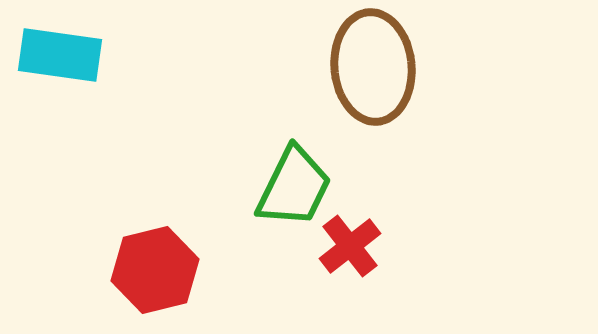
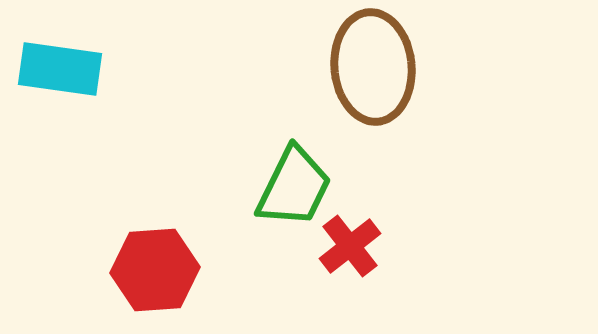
cyan rectangle: moved 14 px down
red hexagon: rotated 10 degrees clockwise
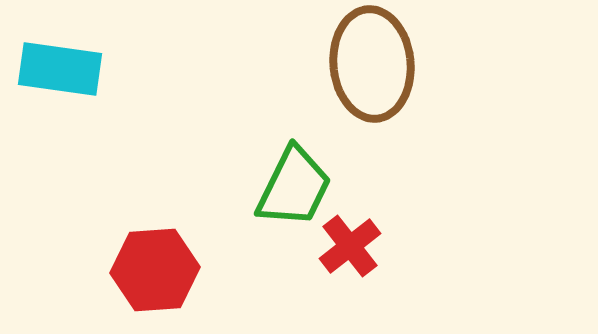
brown ellipse: moved 1 px left, 3 px up
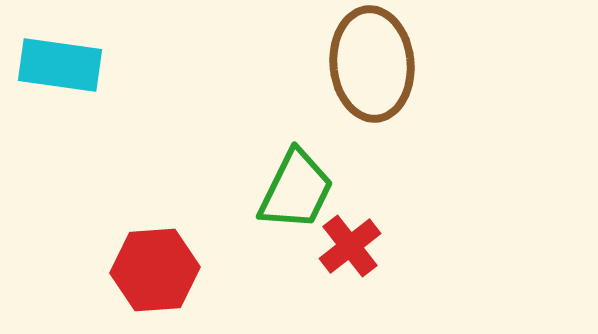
cyan rectangle: moved 4 px up
green trapezoid: moved 2 px right, 3 px down
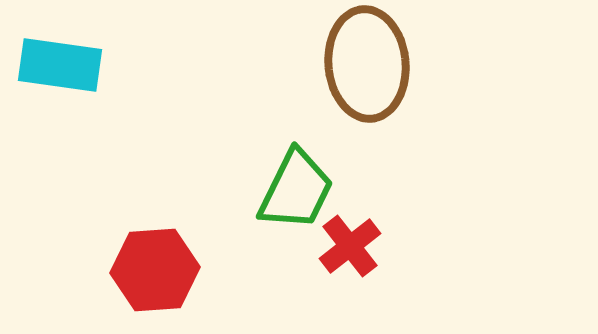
brown ellipse: moved 5 px left
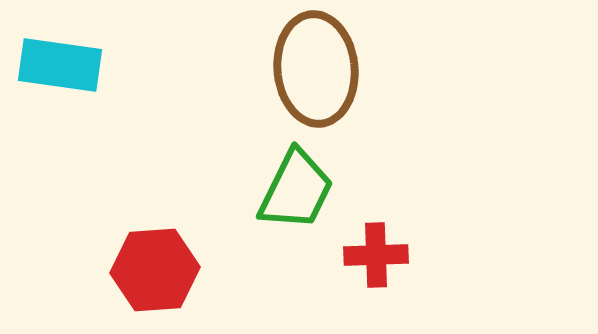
brown ellipse: moved 51 px left, 5 px down
red cross: moved 26 px right, 9 px down; rotated 36 degrees clockwise
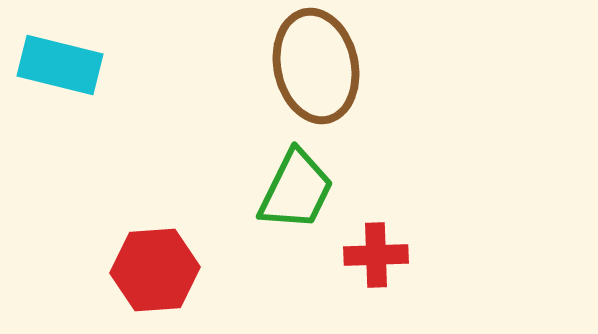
cyan rectangle: rotated 6 degrees clockwise
brown ellipse: moved 3 px up; rotated 7 degrees counterclockwise
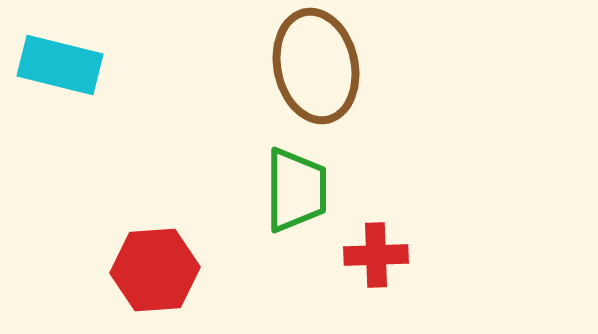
green trapezoid: rotated 26 degrees counterclockwise
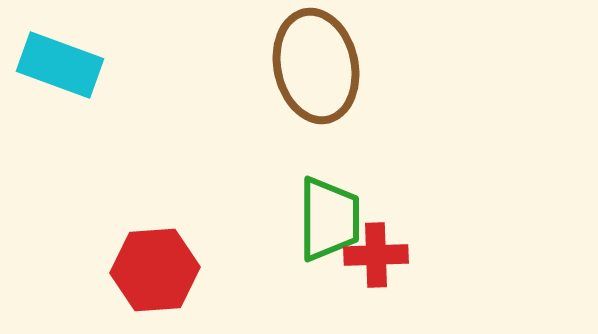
cyan rectangle: rotated 6 degrees clockwise
green trapezoid: moved 33 px right, 29 px down
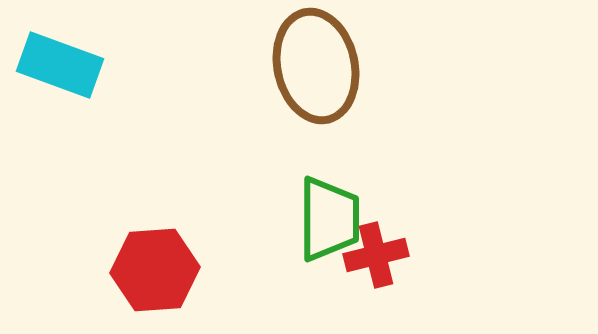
red cross: rotated 12 degrees counterclockwise
